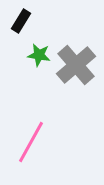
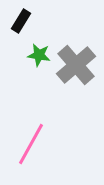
pink line: moved 2 px down
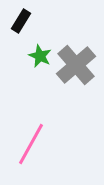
green star: moved 1 px right, 1 px down; rotated 15 degrees clockwise
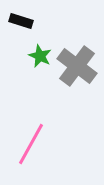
black rectangle: rotated 75 degrees clockwise
gray cross: moved 1 px right, 1 px down; rotated 12 degrees counterclockwise
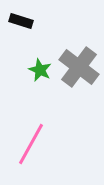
green star: moved 14 px down
gray cross: moved 2 px right, 1 px down
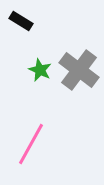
black rectangle: rotated 15 degrees clockwise
gray cross: moved 3 px down
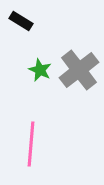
gray cross: rotated 15 degrees clockwise
pink line: rotated 24 degrees counterclockwise
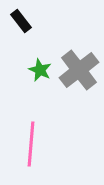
black rectangle: rotated 20 degrees clockwise
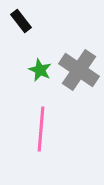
gray cross: rotated 18 degrees counterclockwise
pink line: moved 10 px right, 15 px up
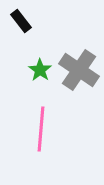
green star: rotated 10 degrees clockwise
